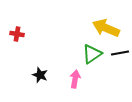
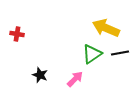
pink arrow: rotated 36 degrees clockwise
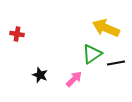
black line: moved 4 px left, 10 px down
pink arrow: moved 1 px left
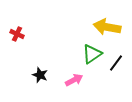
yellow arrow: moved 1 px right, 1 px up; rotated 12 degrees counterclockwise
red cross: rotated 16 degrees clockwise
black line: rotated 42 degrees counterclockwise
pink arrow: moved 1 px down; rotated 18 degrees clockwise
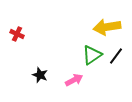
yellow arrow: rotated 20 degrees counterclockwise
green triangle: moved 1 px down
black line: moved 7 px up
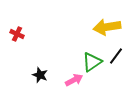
green triangle: moved 7 px down
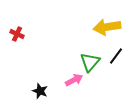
green triangle: moved 2 px left; rotated 15 degrees counterclockwise
black star: moved 16 px down
